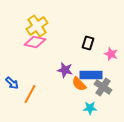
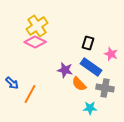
pink diamond: rotated 15 degrees clockwise
blue rectangle: moved 8 px up; rotated 35 degrees clockwise
gray cross: moved 2 px right, 1 px down; rotated 24 degrees counterclockwise
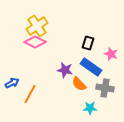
blue arrow: rotated 72 degrees counterclockwise
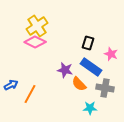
blue arrow: moved 1 px left, 2 px down
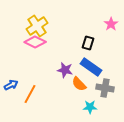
pink star: moved 30 px up; rotated 16 degrees clockwise
cyan star: moved 1 px up
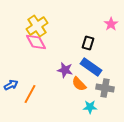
pink diamond: moved 1 px right; rotated 35 degrees clockwise
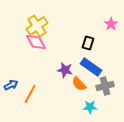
gray cross: moved 2 px up; rotated 24 degrees counterclockwise
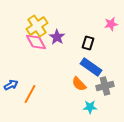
pink star: rotated 24 degrees clockwise
purple star: moved 8 px left, 33 px up; rotated 21 degrees clockwise
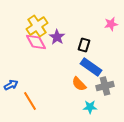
black rectangle: moved 4 px left, 2 px down
orange line: moved 7 px down; rotated 60 degrees counterclockwise
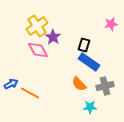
purple star: moved 4 px left
pink diamond: moved 2 px right, 8 px down
blue rectangle: moved 2 px left, 5 px up
blue arrow: moved 1 px up
orange line: moved 8 px up; rotated 30 degrees counterclockwise
